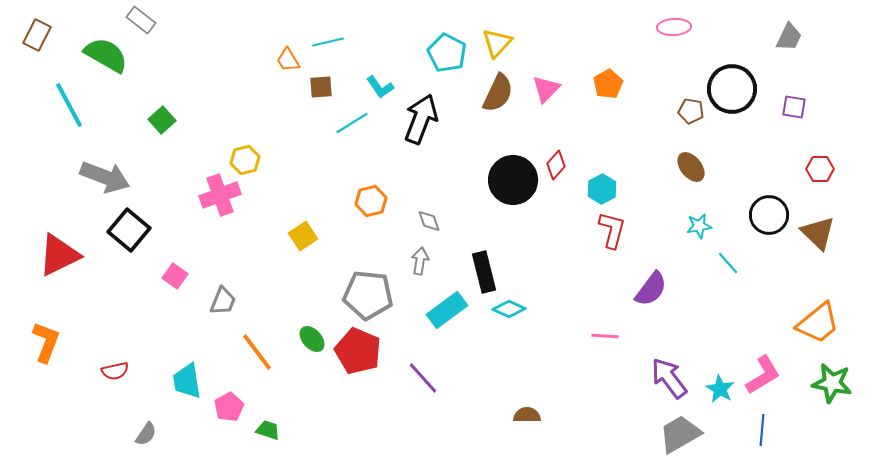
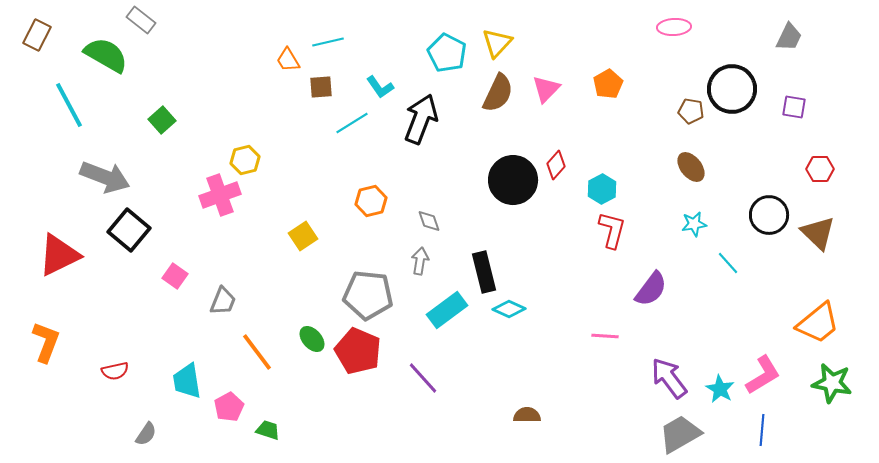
cyan star at (699, 226): moved 5 px left, 2 px up
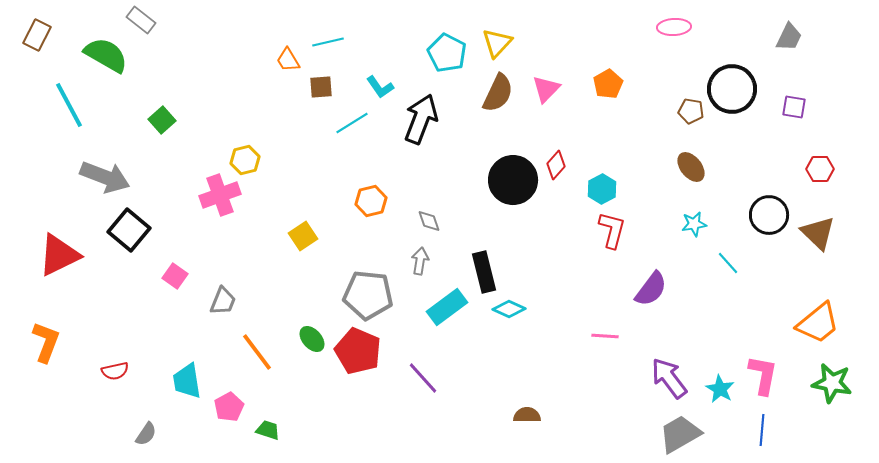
cyan rectangle at (447, 310): moved 3 px up
pink L-shape at (763, 375): rotated 48 degrees counterclockwise
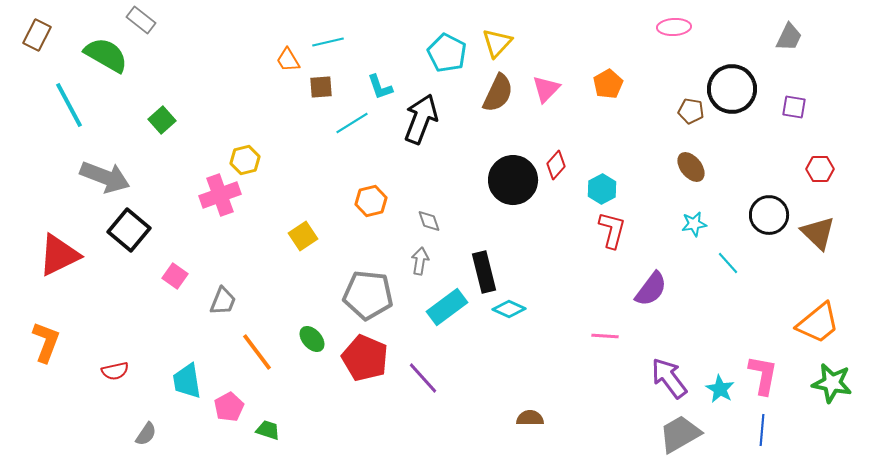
cyan L-shape at (380, 87): rotated 16 degrees clockwise
red pentagon at (358, 351): moved 7 px right, 7 px down
brown semicircle at (527, 415): moved 3 px right, 3 px down
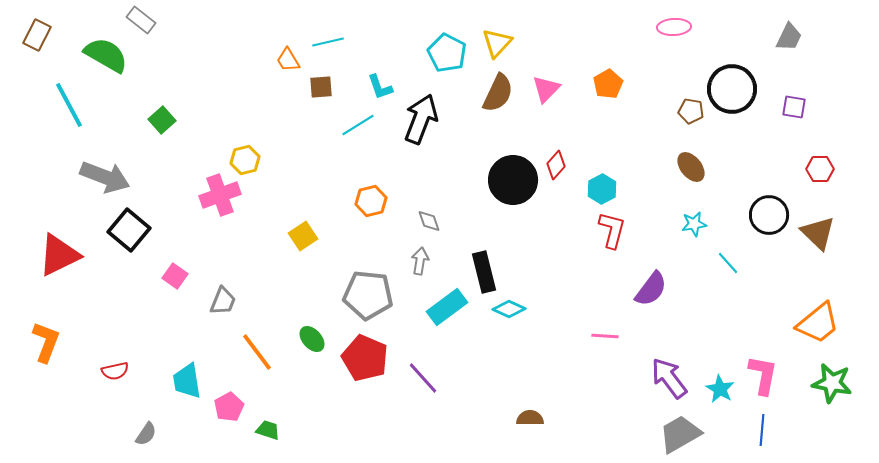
cyan line at (352, 123): moved 6 px right, 2 px down
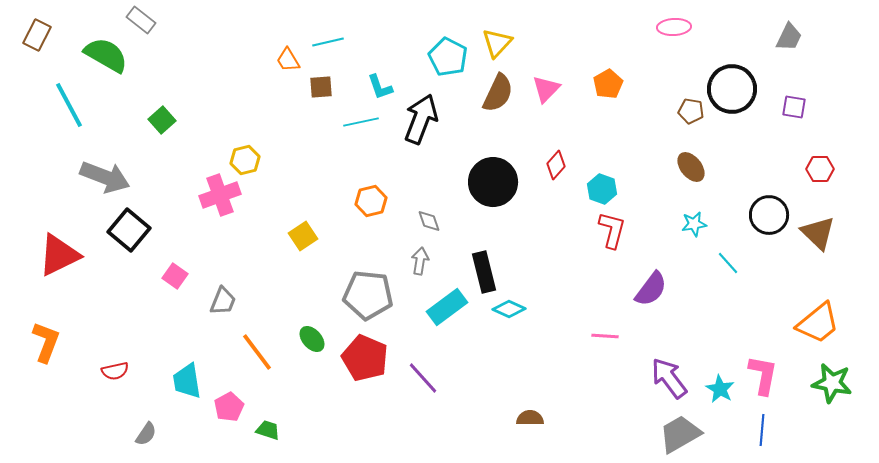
cyan pentagon at (447, 53): moved 1 px right, 4 px down
cyan line at (358, 125): moved 3 px right, 3 px up; rotated 20 degrees clockwise
black circle at (513, 180): moved 20 px left, 2 px down
cyan hexagon at (602, 189): rotated 12 degrees counterclockwise
